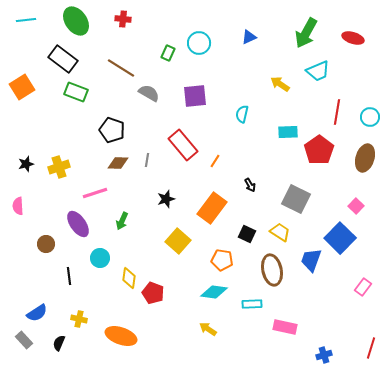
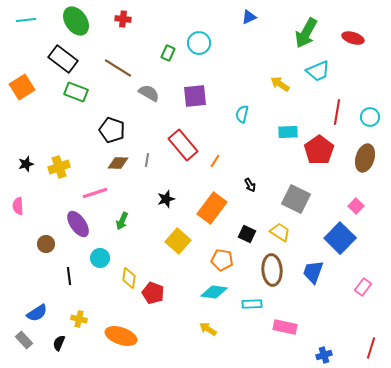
blue triangle at (249, 37): moved 20 px up
brown line at (121, 68): moved 3 px left
blue trapezoid at (311, 260): moved 2 px right, 12 px down
brown ellipse at (272, 270): rotated 8 degrees clockwise
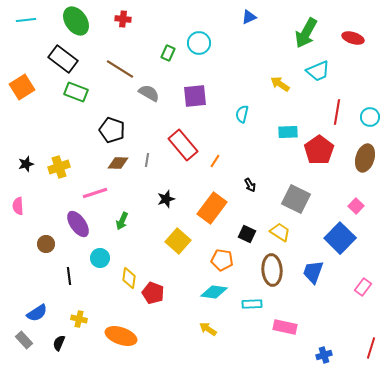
brown line at (118, 68): moved 2 px right, 1 px down
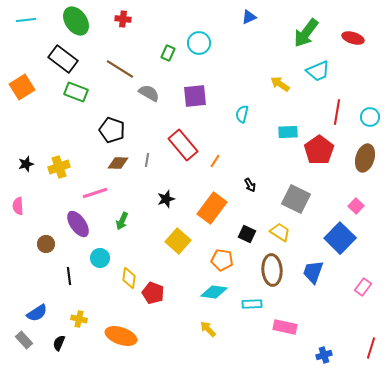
green arrow at (306, 33): rotated 8 degrees clockwise
yellow arrow at (208, 329): rotated 12 degrees clockwise
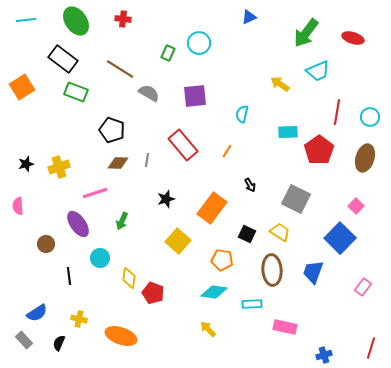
orange line at (215, 161): moved 12 px right, 10 px up
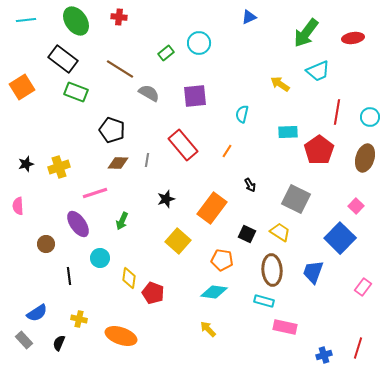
red cross at (123, 19): moved 4 px left, 2 px up
red ellipse at (353, 38): rotated 25 degrees counterclockwise
green rectangle at (168, 53): moved 2 px left; rotated 28 degrees clockwise
cyan rectangle at (252, 304): moved 12 px right, 3 px up; rotated 18 degrees clockwise
red line at (371, 348): moved 13 px left
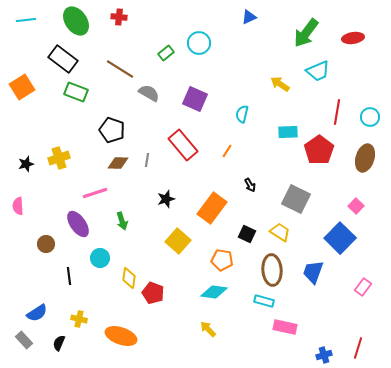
purple square at (195, 96): moved 3 px down; rotated 30 degrees clockwise
yellow cross at (59, 167): moved 9 px up
green arrow at (122, 221): rotated 42 degrees counterclockwise
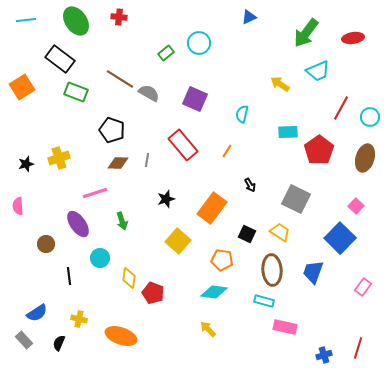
black rectangle at (63, 59): moved 3 px left
brown line at (120, 69): moved 10 px down
red line at (337, 112): moved 4 px right, 4 px up; rotated 20 degrees clockwise
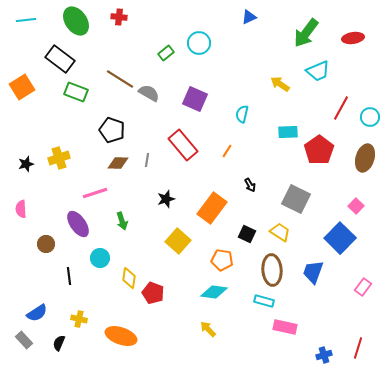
pink semicircle at (18, 206): moved 3 px right, 3 px down
